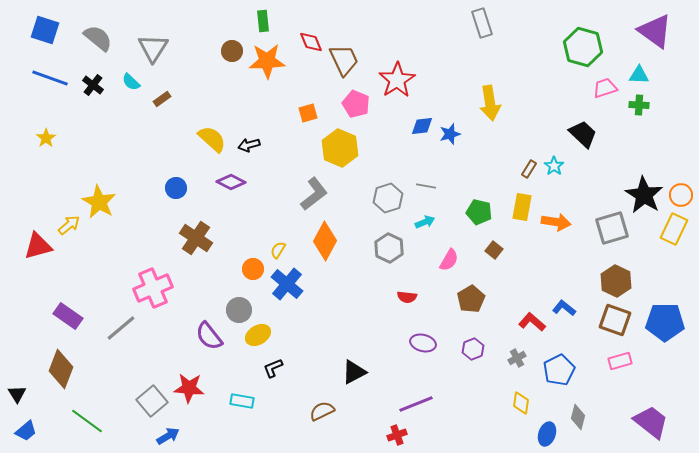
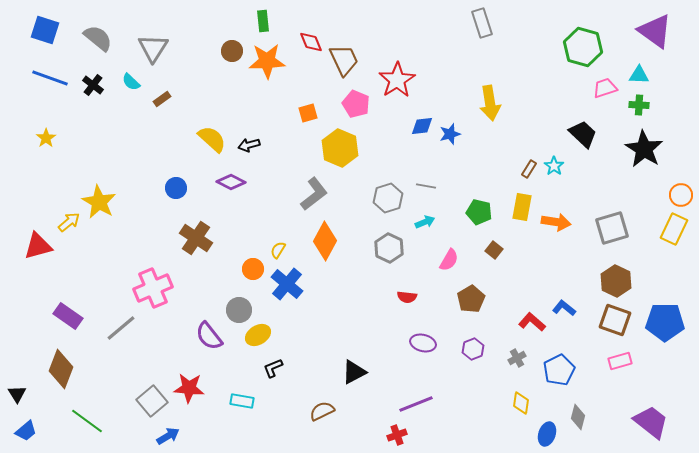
black star at (644, 195): moved 46 px up
yellow arrow at (69, 225): moved 3 px up
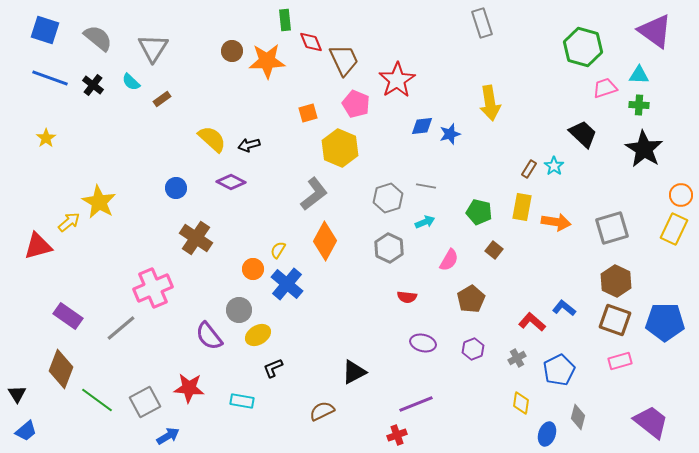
green rectangle at (263, 21): moved 22 px right, 1 px up
gray square at (152, 401): moved 7 px left, 1 px down; rotated 12 degrees clockwise
green line at (87, 421): moved 10 px right, 21 px up
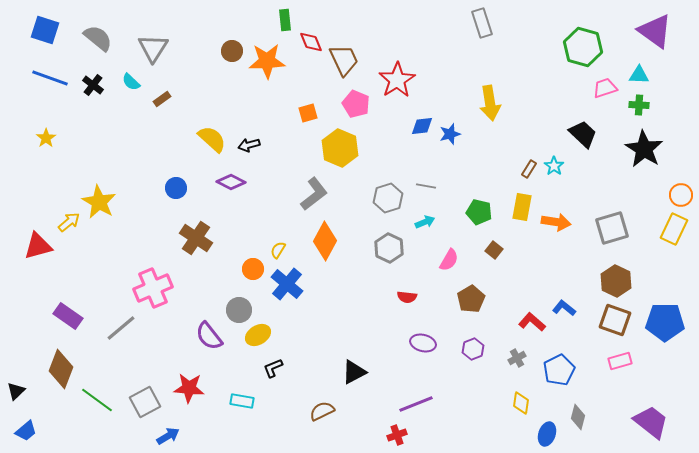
black triangle at (17, 394): moved 1 px left, 3 px up; rotated 18 degrees clockwise
